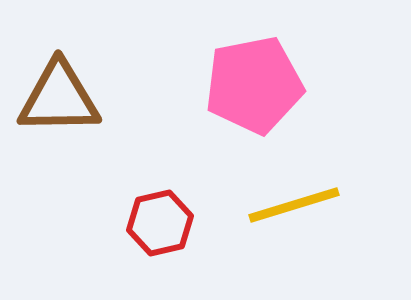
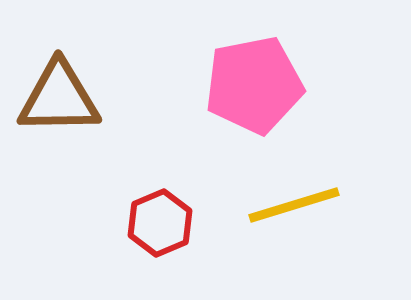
red hexagon: rotated 10 degrees counterclockwise
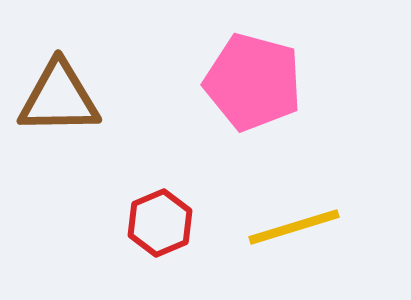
pink pentagon: moved 1 px left, 3 px up; rotated 26 degrees clockwise
yellow line: moved 22 px down
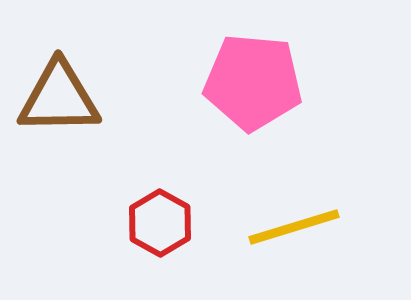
pink pentagon: rotated 10 degrees counterclockwise
red hexagon: rotated 8 degrees counterclockwise
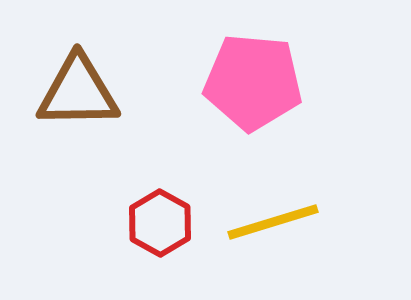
brown triangle: moved 19 px right, 6 px up
yellow line: moved 21 px left, 5 px up
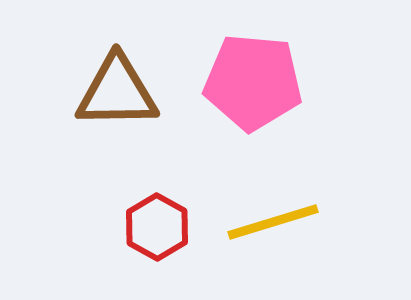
brown triangle: moved 39 px right
red hexagon: moved 3 px left, 4 px down
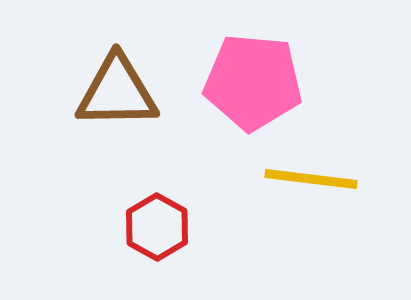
yellow line: moved 38 px right, 43 px up; rotated 24 degrees clockwise
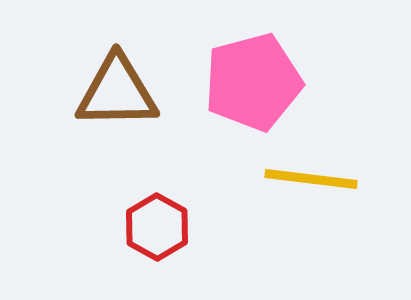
pink pentagon: rotated 20 degrees counterclockwise
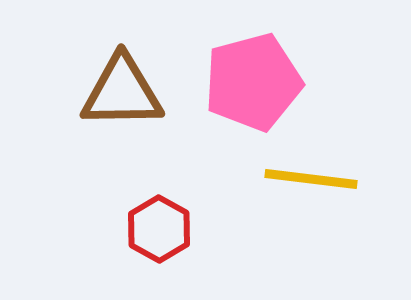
brown triangle: moved 5 px right
red hexagon: moved 2 px right, 2 px down
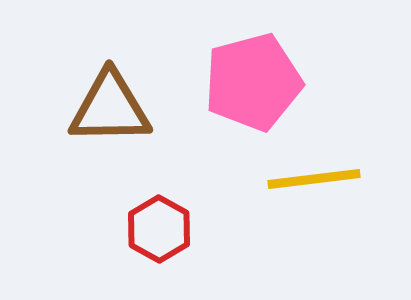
brown triangle: moved 12 px left, 16 px down
yellow line: moved 3 px right; rotated 14 degrees counterclockwise
